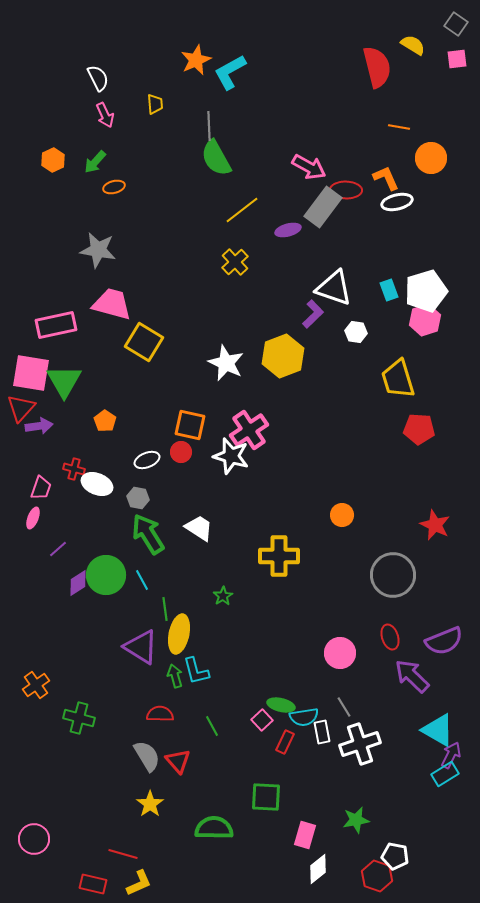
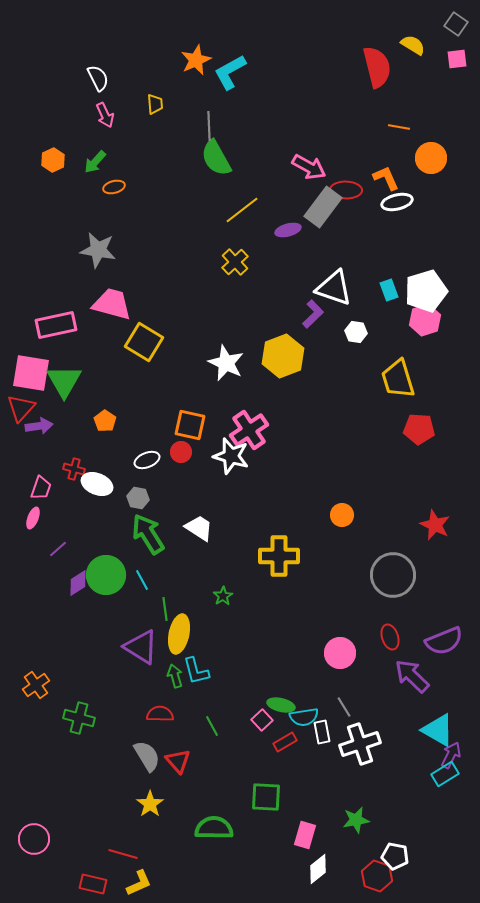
red rectangle at (285, 742): rotated 35 degrees clockwise
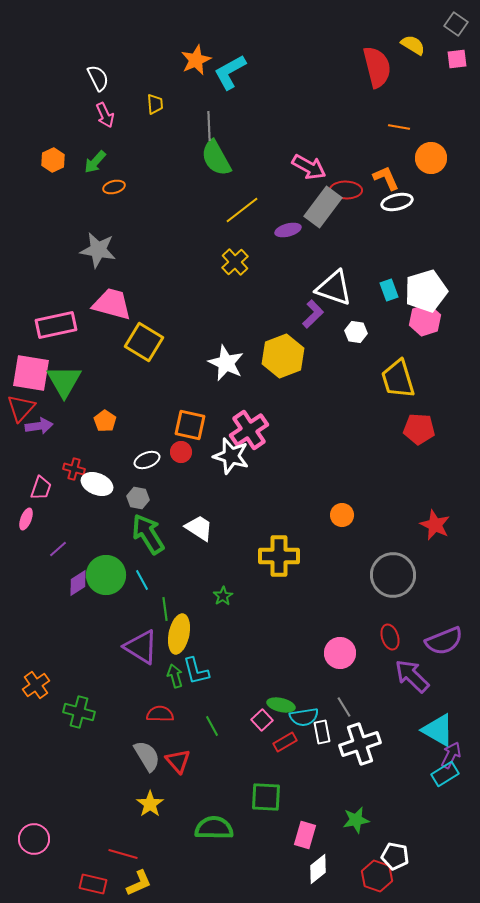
pink ellipse at (33, 518): moved 7 px left, 1 px down
green cross at (79, 718): moved 6 px up
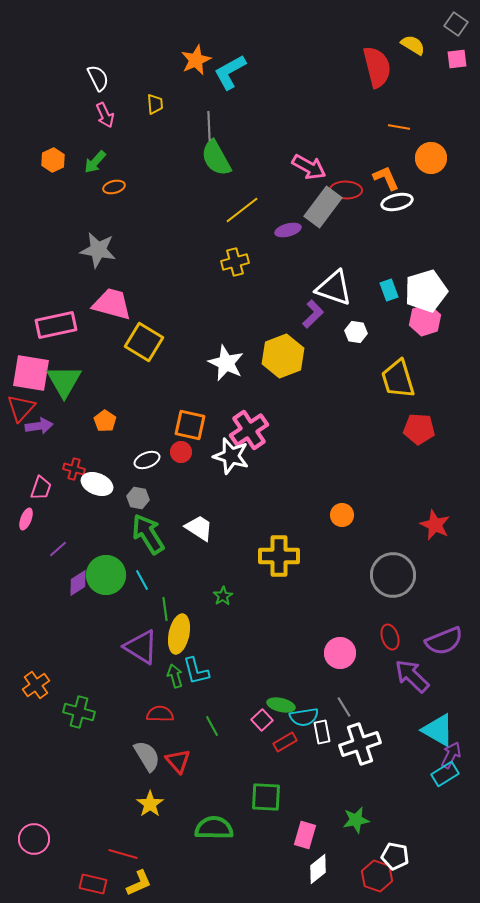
yellow cross at (235, 262): rotated 28 degrees clockwise
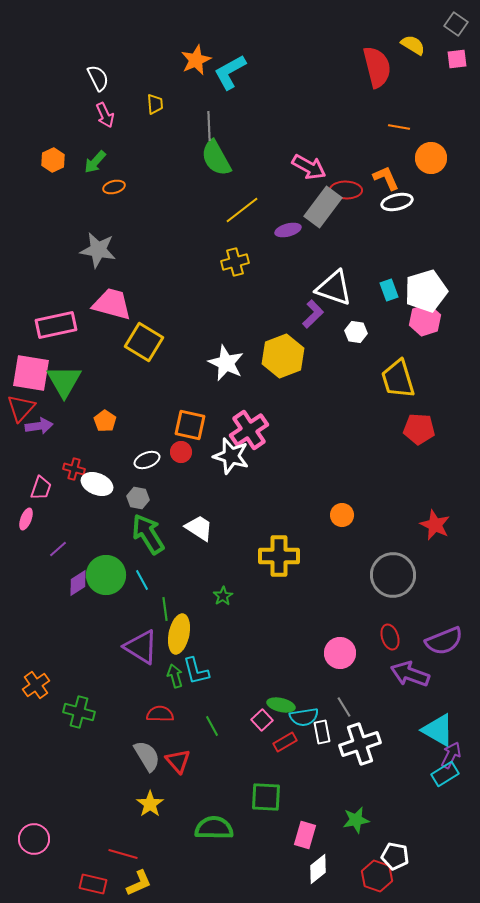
purple arrow at (412, 676): moved 2 px left, 2 px up; rotated 24 degrees counterclockwise
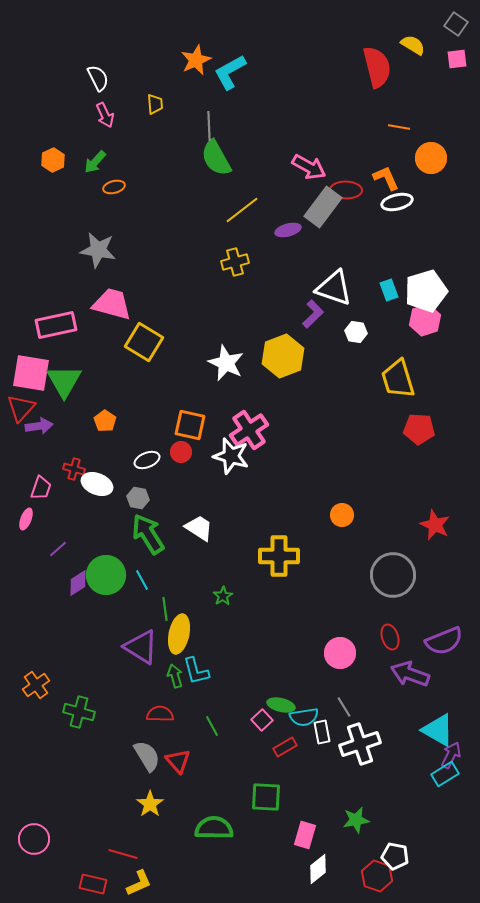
red rectangle at (285, 742): moved 5 px down
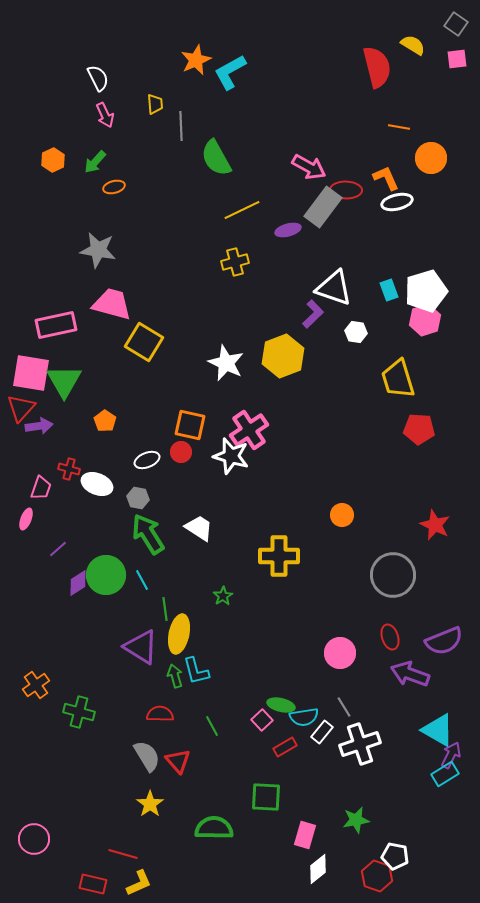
gray line at (209, 126): moved 28 px left
yellow line at (242, 210): rotated 12 degrees clockwise
red cross at (74, 469): moved 5 px left
white rectangle at (322, 732): rotated 50 degrees clockwise
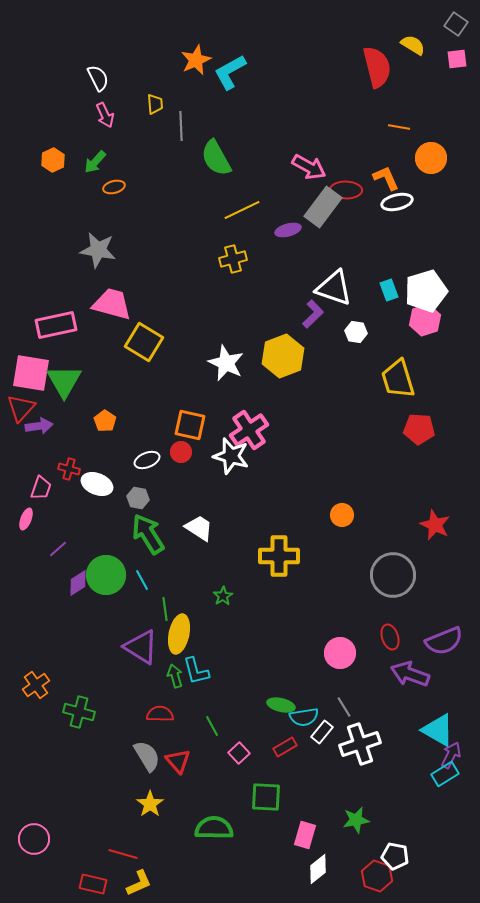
yellow cross at (235, 262): moved 2 px left, 3 px up
pink square at (262, 720): moved 23 px left, 33 px down
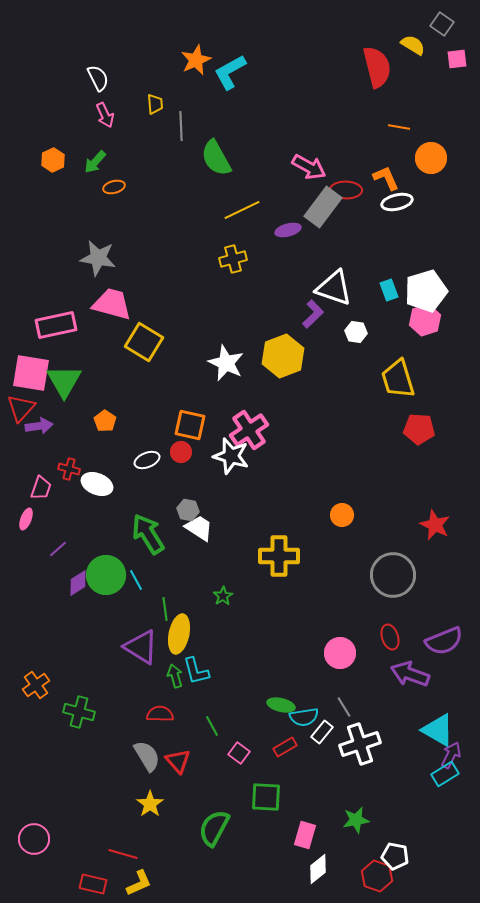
gray square at (456, 24): moved 14 px left
gray star at (98, 250): moved 8 px down
gray hexagon at (138, 498): moved 50 px right, 12 px down
cyan line at (142, 580): moved 6 px left
pink square at (239, 753): rotated 10 degrees counterclockwise
green semicircle at (214, 828): rotated 63 degrees counterclockwise
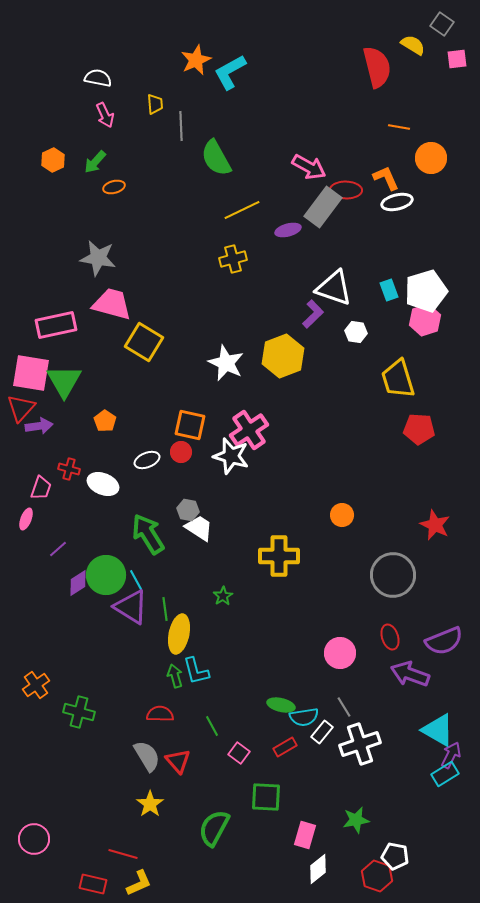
white semicircle at (98, 78): rotated 52 degrees counterclockwise
white ellipse at (97, 484): moved 6 px right
purple triangle at (141, 647): moved 10 px left, 40 px up
